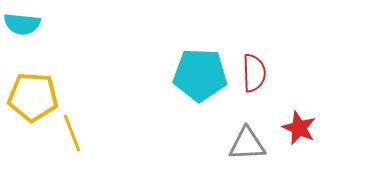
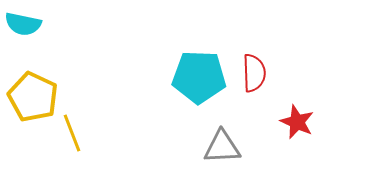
cyan semicircle: moved 1 px right; rotated 6 degrees clockwise
cyan pentagon: moved 1 px left, 2 px down
yellow pentagon: rotated 21 degrees clockwise
red star: moved 2 px left, 6 px up
gray triangle: moved 25 px left, 3 px down
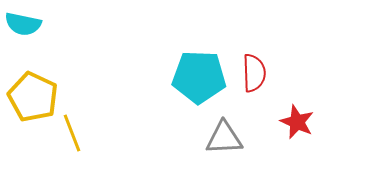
gray triangle: moved 2 px right, 9 px up
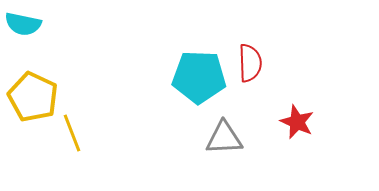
red semicircle: moved 4 px left, 10 px up
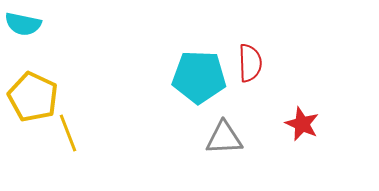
red star: moved 5 px right, 2 px down
yellow line: moved 4 px left
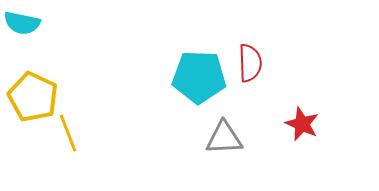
cyan semicircle: moved 1 px left, 1 px up
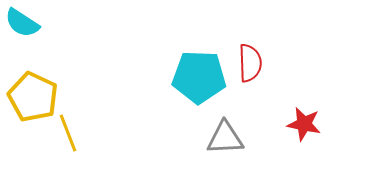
cyan semicircle: rotated 21 degrees clockwise
red star: moved 2 px right; rotated 12 degrees counterclockwise
gray triangle: moved 1 px right
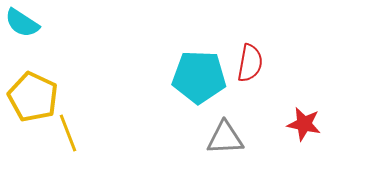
red semicircle: rotated 12 degrees clockwise
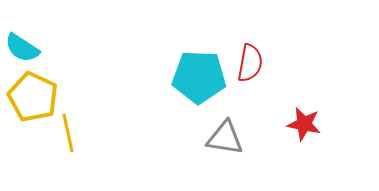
cyan semicircle: moved 25 px down
yellow line: rotated 9 degrees clockwise
gray triangle: rotated 12 degrees clockwise
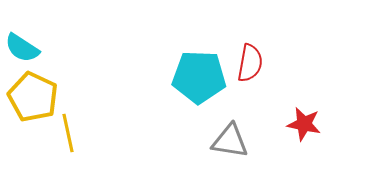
gray triangle: moved 5 px right, 3 px down
